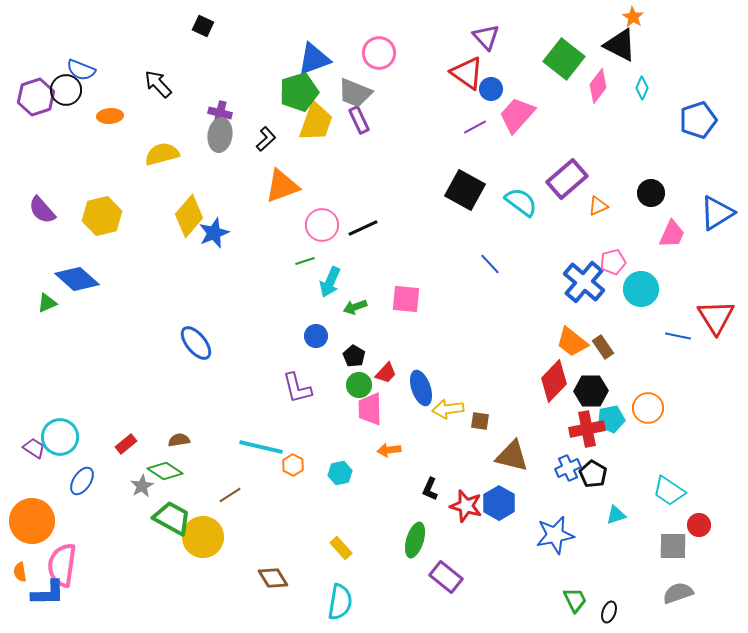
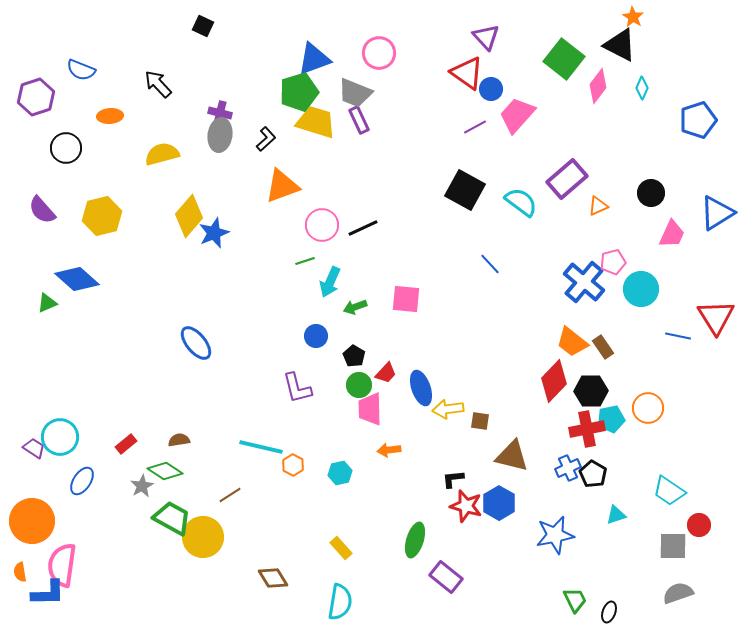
black circle at (66, 90): moved 58 px down
yellow trapezoid at (316, 122): rotated 93 degrees counterclockwise
black L-shape at (430, 489): moved 23 px right, 10 px up; rotated 60 degrees clockwise
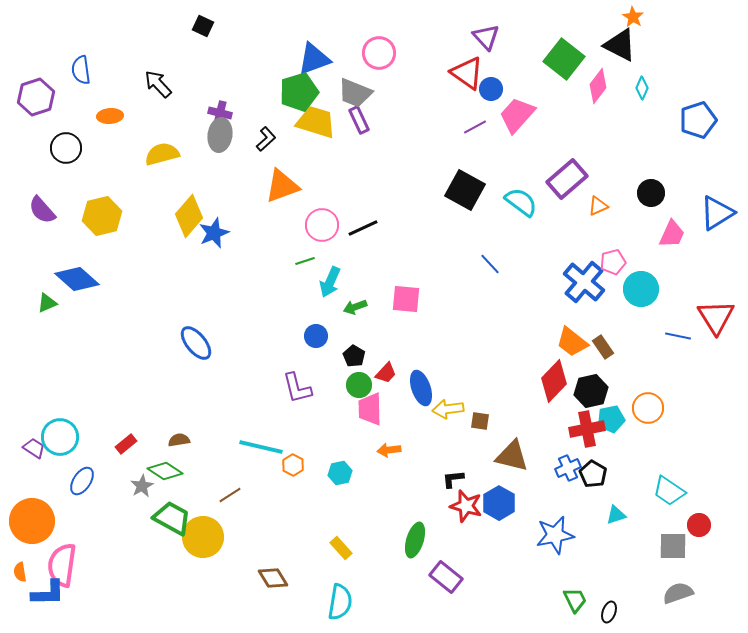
blue semicircle at (81, 70): rotated 60 degrees clockwise
black hexagon at (591, 391): rotated 12 degrees counterclockwise
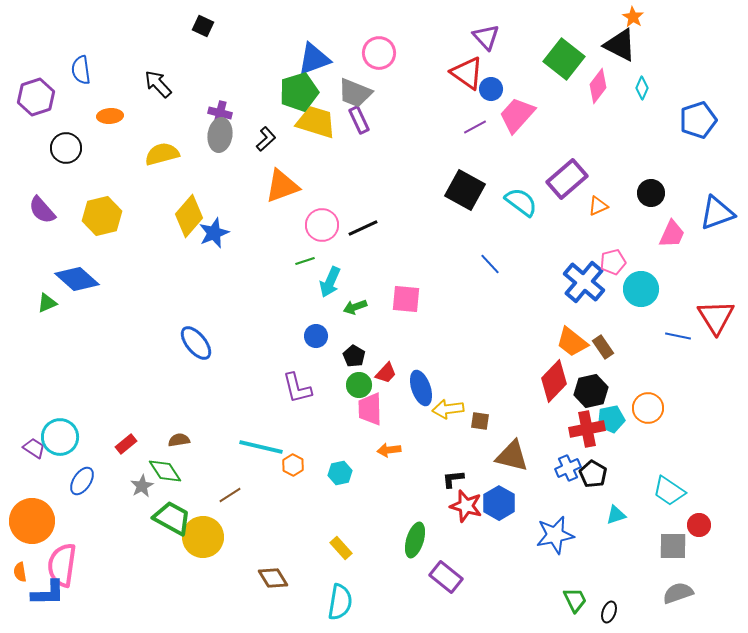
blue triangle at (717, 213): rotated 12 degrees clockwise
green diamond at (165, 471): rotated 24 degrees clockwise
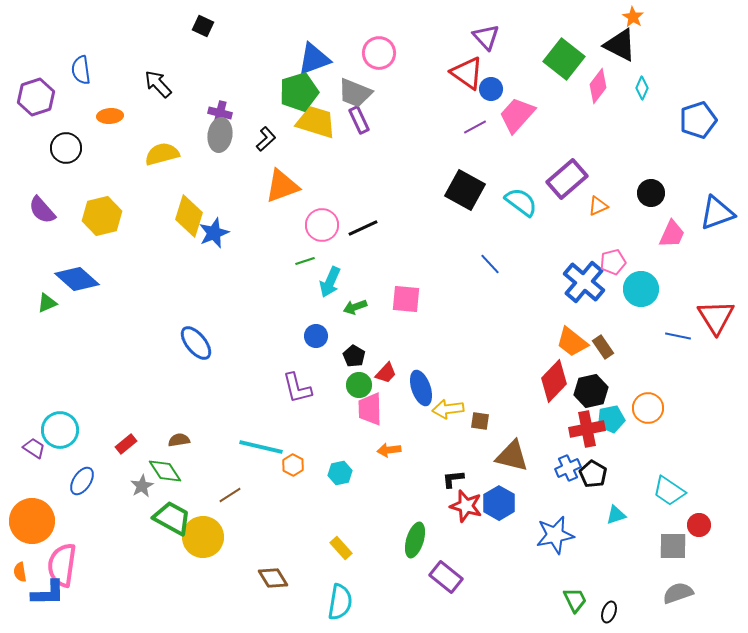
yellow diamond at (189, 216): rotated 24 degrees counterclockwise
cyan circle at (60, 437): moved 7 px up
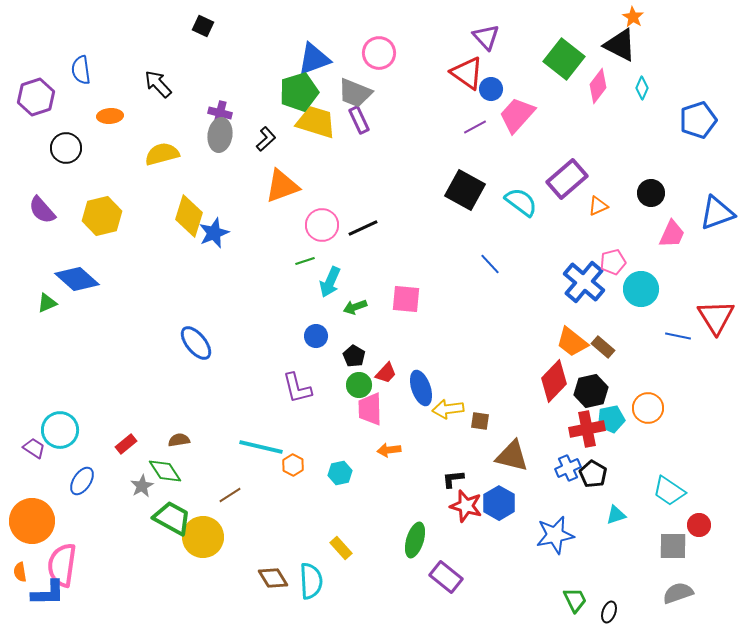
brown rectangle at (603, 347): rotated 15 degrees counterclockwise
cyan semicircle at (340, 602): moved 29 px left, 21 px up; rotated 12 degrees counterclockwise
